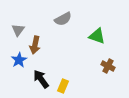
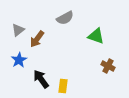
gray semicircle: moved 2 px right, 1 px up
gray triangle: rotated 16 degrees clockwise
green triangle: moved 1 px left
brown arrow: moved 2 px right, 6 px up; rotated 24 degrees clockwise
yellow rectangle: rotated 16 degrees counterclockwise
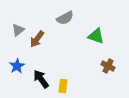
blue star: moved 2 px left, 6 px down
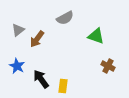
blue star: rotated 14 degrees counterclockwise
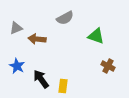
gray triangle: moved 2 px left, 2 px up; rotated 16 degrees clockwise
brown arrow: rotated 60 degrees clockwise
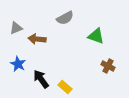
blue star: moved 1 px right, 2 px up
yellow rectangle: moved 2 px right, 1 px down; rotated 56 degrees counterclockwise
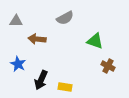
gray triangle: moved 7 px up; rotated 24 degrees clockwise
green triangle: moved 1 px left, 5 px down
black arrow: moved 1 px down; rotated 120 degrees counterclockwise
yellow rectangle: rotated 32 degrees counterclockwise
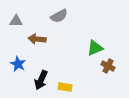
gray semicircle: moved 6 px left, 2 px up
green triangle: moved 7 px down; rotated 42 degrees counterclockwise
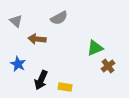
gray semicircle: moved 2 px down
gray triangle: rotated 40 degrees clockwise
brown cross: rotated 24 degrees clockwise
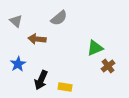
gray semicircle: rotated 12 degrees counterclockwise
blue star: rotated 14 degrees clockwise
